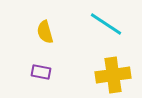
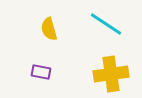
yellow semicircle: moved 4 px right, 3 px up
yellow cross: moved 2 px left, 1 px up
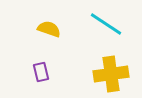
yellow semicircle: rotated 125 degrees clockwise
purple rectangle: rotated 66 degrees clockwise
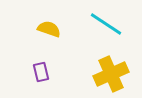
yellow cross: rotated 16 degrees counterclockwise
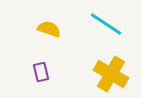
yellow cross: rotated 36 degrees counterclockwise
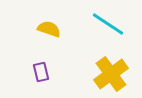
cyan line: moved 2 px right
yellow cross: rotated 24 degrees clockwise
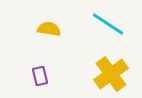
yellow semicircle: rotated 10 degrees counterclockwise
purple rectangle: moved 1 px left, 4 px down
